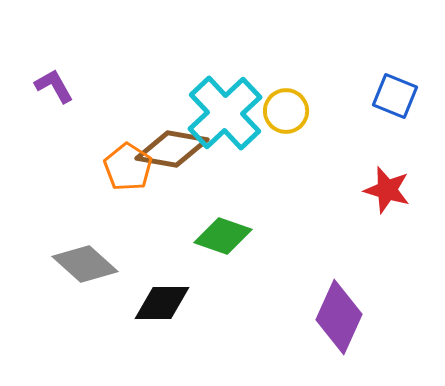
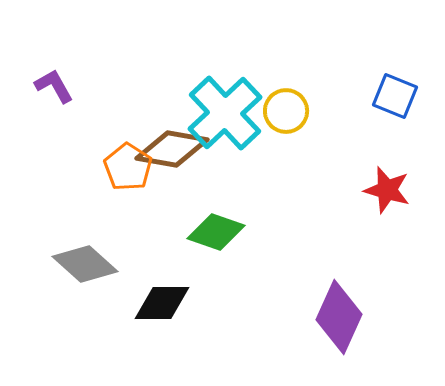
green diamond: moved 7 px left, 4 px up
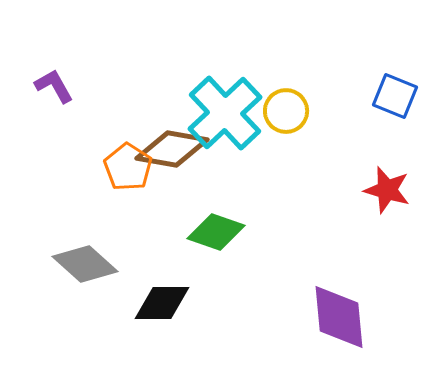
purple diamond: rotated 30 degrees counterclockwise
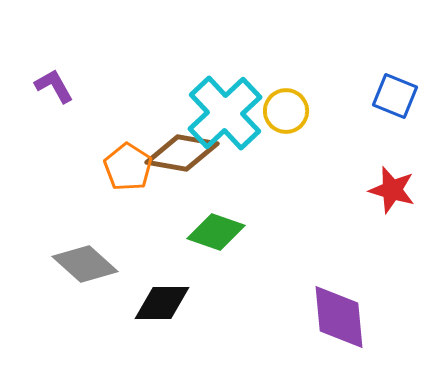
brown diamond: moved 10 px right, 4 px down
red star: moved 5 px right
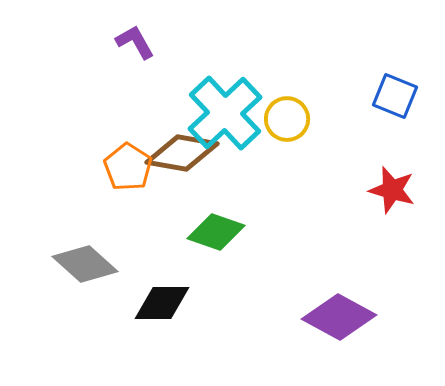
purple L-shape: moved 81 px right, 44 px up
yellow circle: moved 1 px right, 8 px down
purple diamond: rotated 56 degrees counterclockwise
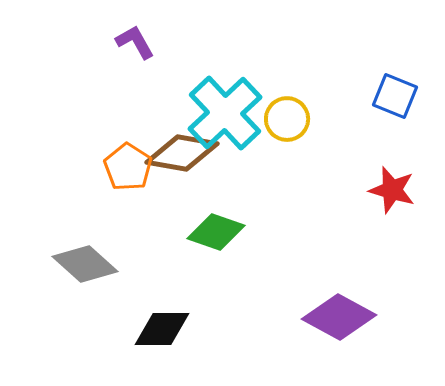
black diamond: moved 26 px down
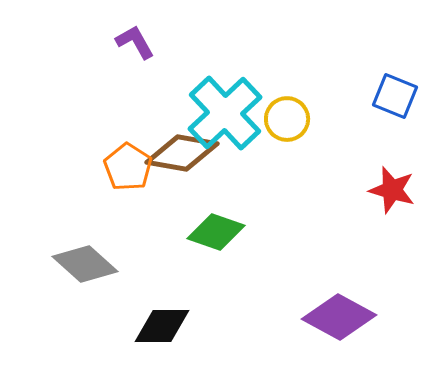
black diamond: moved 3 px up
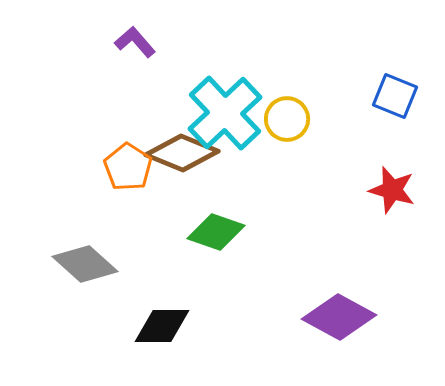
purple L-shape: rotated 12 degrees counterclockwise
brown diamond: rotated 12 degrees clockwise
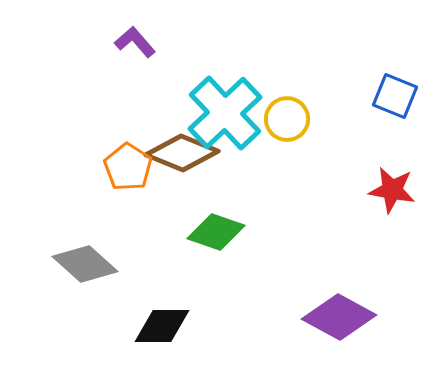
red star: rotated 6 degrees counterclockwise
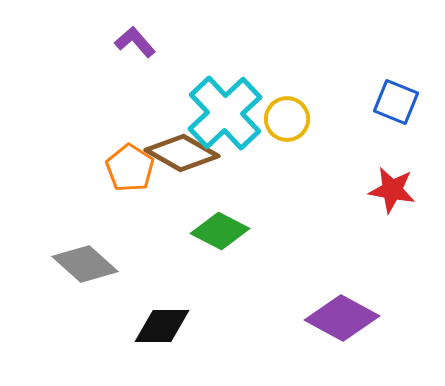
blue square: moved 1 px right, 6 px down
brown diamond: rotated 8 degrees clockwise
orange pentagon: moved 2 px right, 1 px down
green diamond: moved 4 px right, 1 px up; rotated 8 degrees clockwise
purple diamond: moved 3 px right, 1 px down
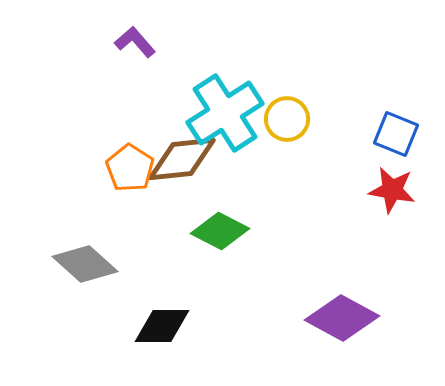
blue square: moved 32 px down
cyan cross: rotated 10 degrees clockwise
brown diamond: moved 6 px down; rotated 36 degrees counterclockwise
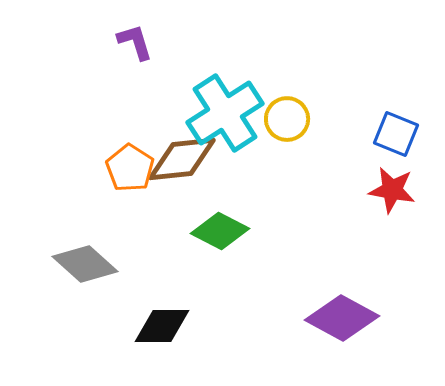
purple L-shape: rotated 24 degrees clockwise
